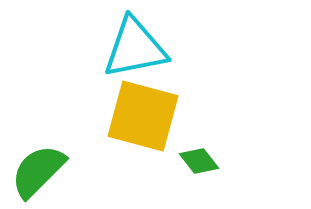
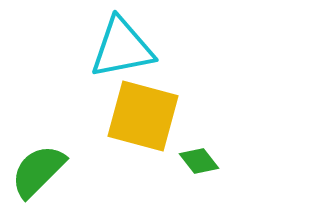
cyan triangle: moved 13 px left
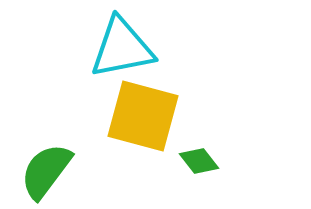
green semicircle: moved 8 px right; rotated 8 degrees counterclockwise
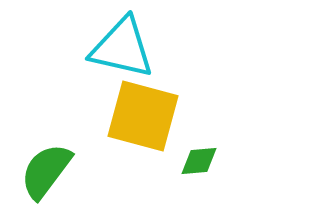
cyan triangle: rotated 24 degrees clockwise
green diamond: rotated 57 degrees counterclockwise
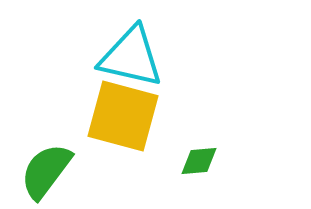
cyan triangle: moved 9 px right, 9 px down
yellow square: moved 20 px left
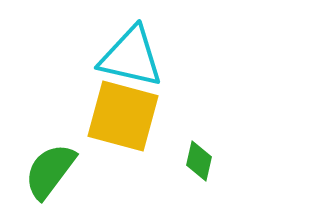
green diamond: rotated 72 degrees counterclockwise
green semicircle: moved 4 px right
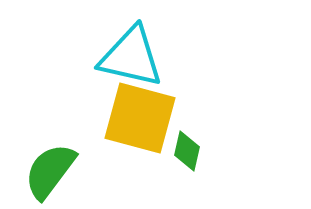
yellow square: moved 17 px right, 2 px down
green diamond: moved 12 px left, 10 px up
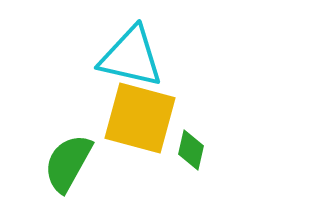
green diamond: moved 4 px right, 1 px up
green semicircle: moved 18 px right, 8 px up; rotated 8 degrees counterclockwise
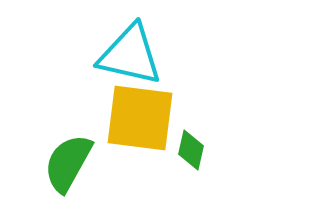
cyan triangle: moved 1 px left, 2 px up
yellow square: rotated 8 degrees counterclockwise
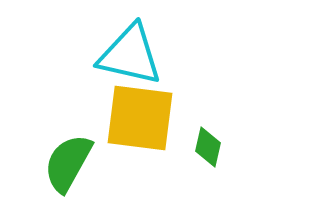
green diamond: moved 17 px right, 3 px up
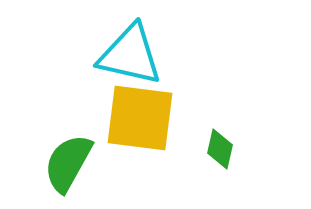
green diamond: moved 12 px right, 2 px down
